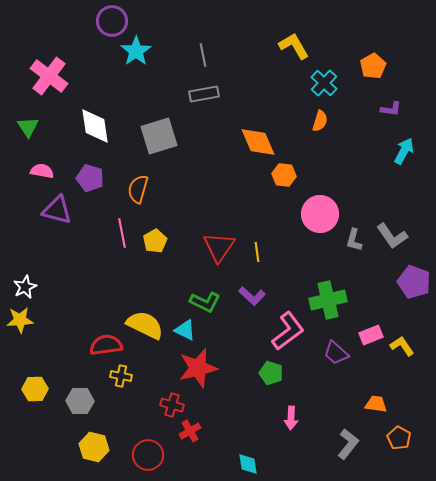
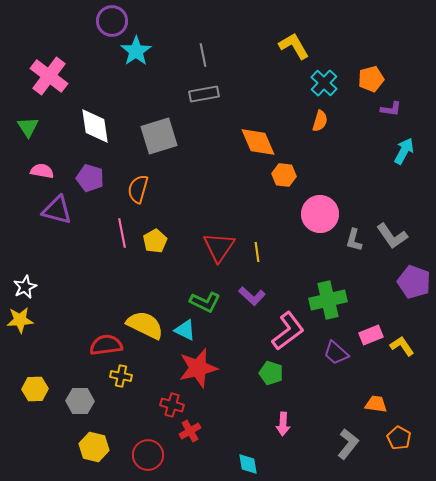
orange pentagon at (373, 66): moved 2 px left, 13 px down; rotated 15 degrees clockwise
pink arrow at (291, 418): moved 8 px left, 6 px down
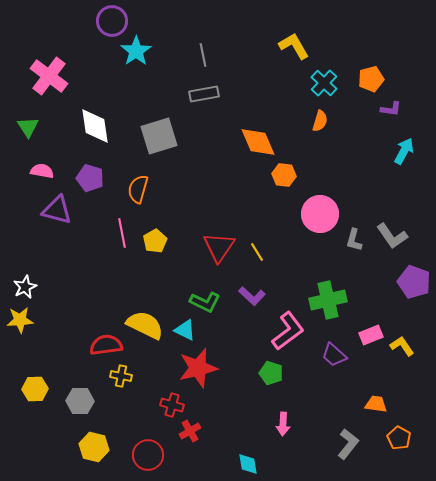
yellow line at (257, 252): rotated 24 degrees counterclockwise
purple trapezoid at (336, 353): moved 2 px left, 2 px down
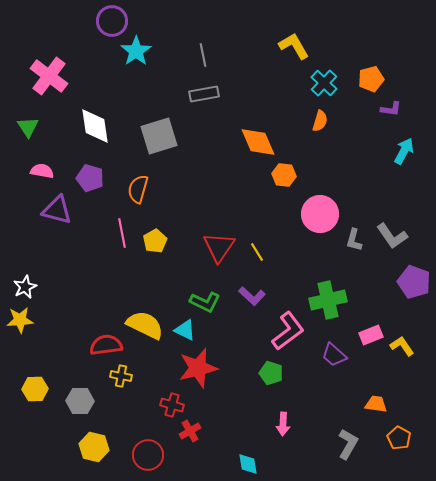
gray L-shape at (348, 444): rotated 8 degrees counterclockwise
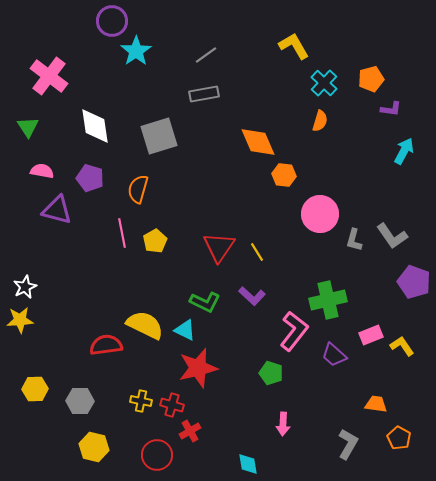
gray line at (203, 55): moved 3 px right; rotated 65 degrees clockwise
pink L-shape at (288, 331): moved 6 px right; rotated 15 degrees counterclockwise
yellow cross at (121, 376): moved 20 px right, 25 px down
red circle at (148, 455): moved 9 px right
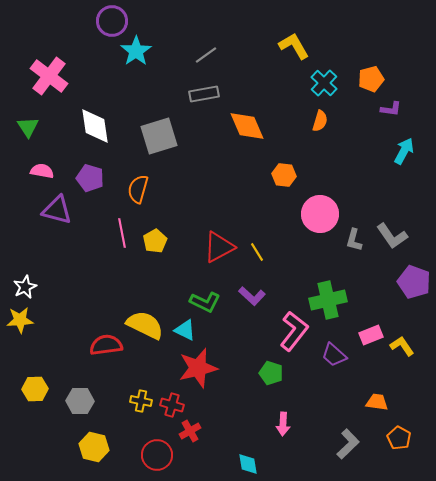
orange diamond at (258, 142): moved 11 px left, 16 px up
red triangle at (219, 247): rotated 28 degrees clockwise
orange trapezoid at (376, 404): moved 1 px right, 2 px up
gray L-shape at (348, 444): rotated 16 degrees clockwise
